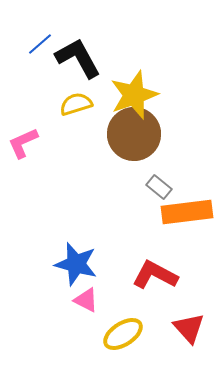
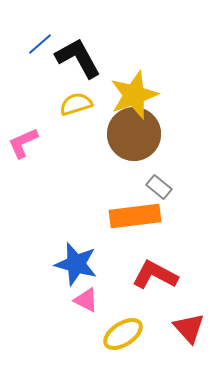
orange rectangle: moved 52 px left, 4 px down
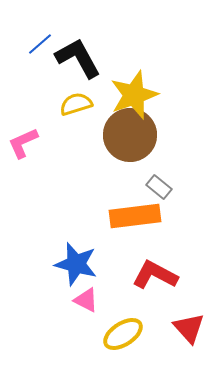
brown circle: moved 4 px left, 1 px down
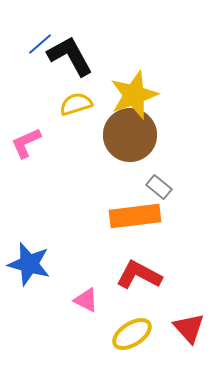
black L-shape: moved 8 px left, 2 px up
pink L-shape: moved 3 px right
blue star: moved 47 px left
red L-shape: moved 16 px left
yellow ellipse: moved 9 px right
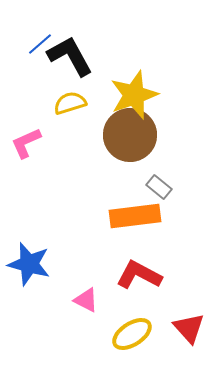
yellow semicircle: moved 6 px left, 1 px up
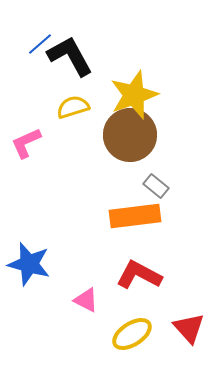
yellow semicircle: moved 3 px right, 4 px down
gray rectangle: moved 3 px left, 1 px up
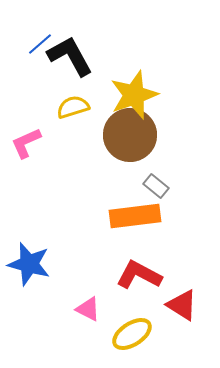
pink triangle: moved 2 px right, 9 px down
red triangle: moved 7 px left, 23 px up; rotated 16 degrees counterclockwise
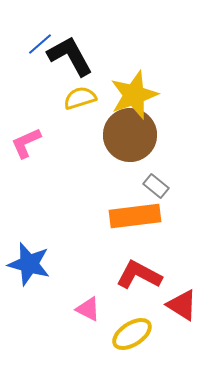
yellow semicircle: moved 7 px right, 9 px up
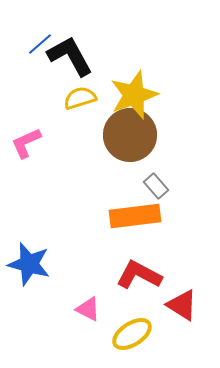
gray rectangle: rotated 10 degrees clockwise
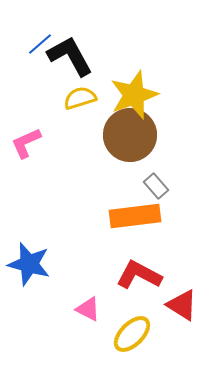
yellow ellipse: rotated 12 degrees counterclockwise
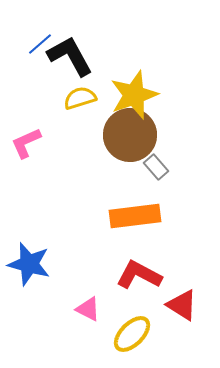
gray rectangle: moved 19 px up
